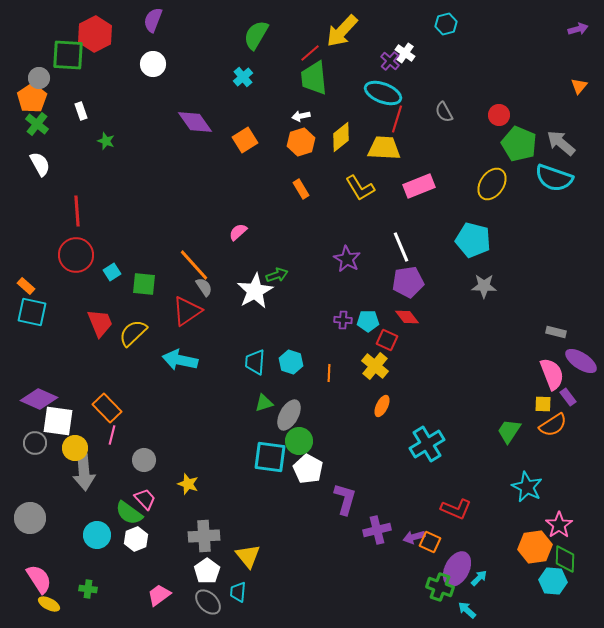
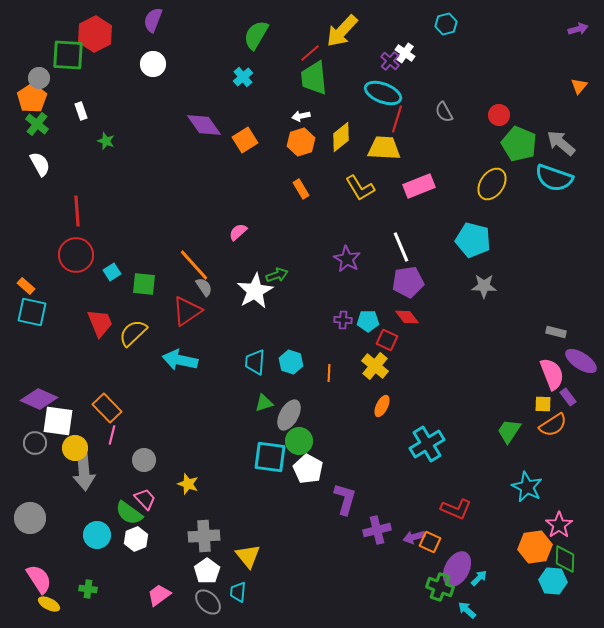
purple diamond at (195, 122): moved 9 px right, 3 px down
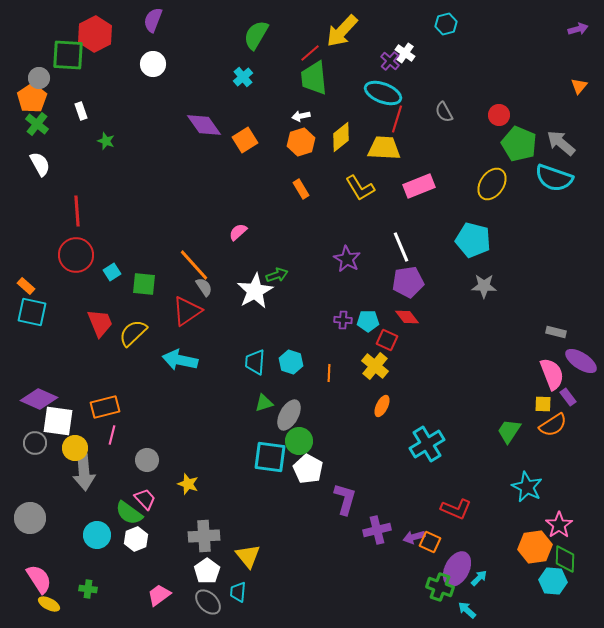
orange rectangle at (107, 408): moved 2 px left, 1 px up; rotated 60 degrees counterclockwise
gray circle at (144, 460): moved 3 px right
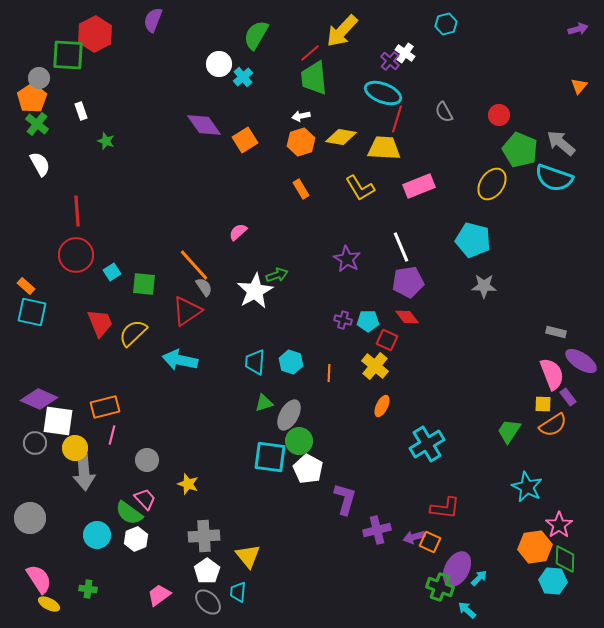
white circle at (153, 64): moved 66 px right
yellow diamond at (341, 137): rotated 48 degrees clockwise
green pentagon at (519, 144): moved 1 px right, 6 px down
purple cross at (343, 320): rotated 12 degrees clockwise
red L-shape at (456, 509): moved 11 px left, 1 px up; rotated 16 degrees counterclockwise
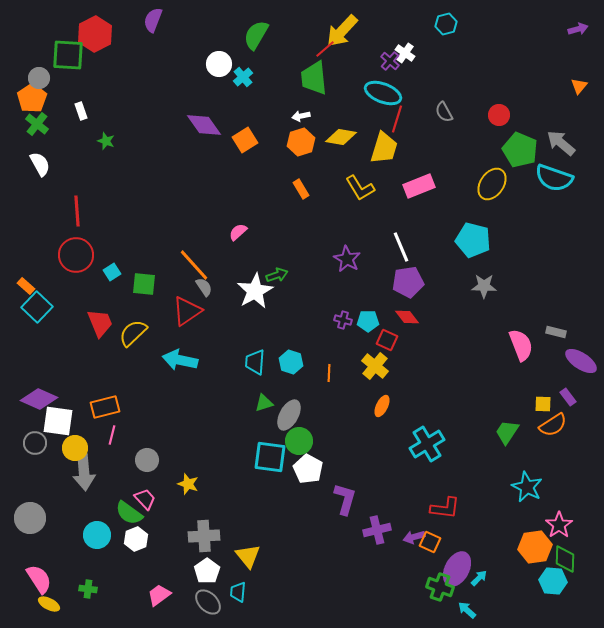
red line at (310, 53): moved 15 px right, 4 px up
yellow trapezoid at (384, 148): rotated 104 degrees clockwise
cyan square at (32, 312): moved 5 px right, 5 px up; rotated 32 degrees clockwise
pink semicircle at (552, 374): moved 31 px left, 29 px up
green trapezoid at (509, 431): moved 2 px left, 1 px down
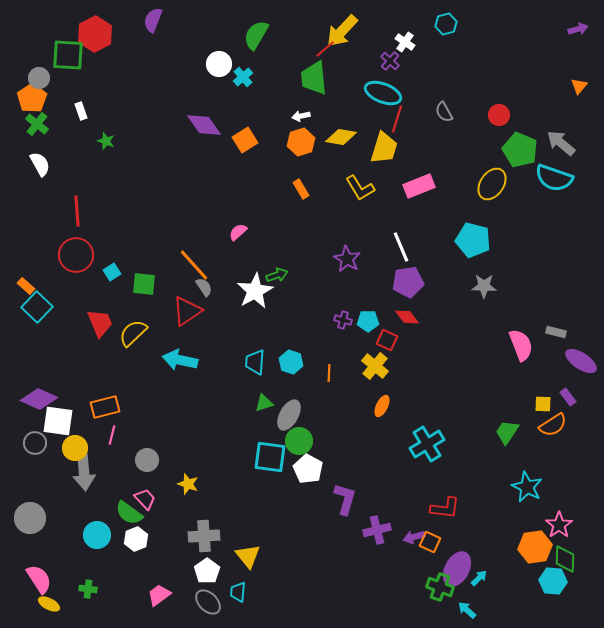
white cross at (405, 53): moved 11 px up
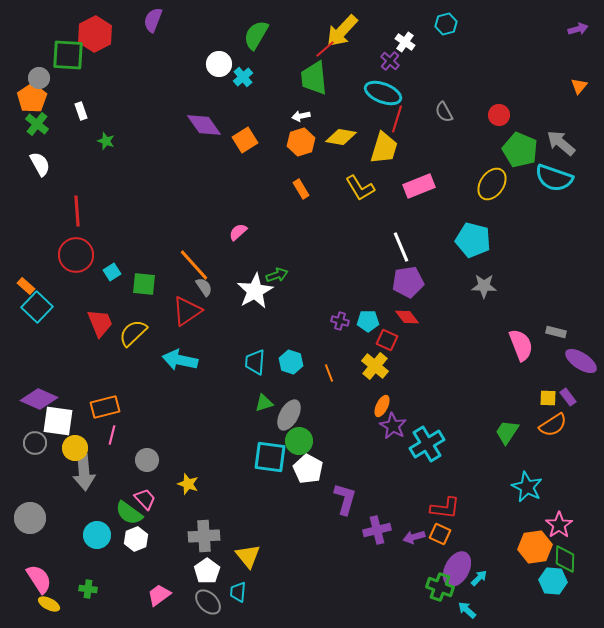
purple star at (347, 259): moved 46 px right, 167 px down
purple cross at (343, 320): moved 3 px left, 1 px down
orange line at (329, 373): rotated 24 degrees counterclockwise
yellow square at (543, 404): moved 5 px right, 6 px up
orange square at (430, 542): moved 10 px right, 8 px up
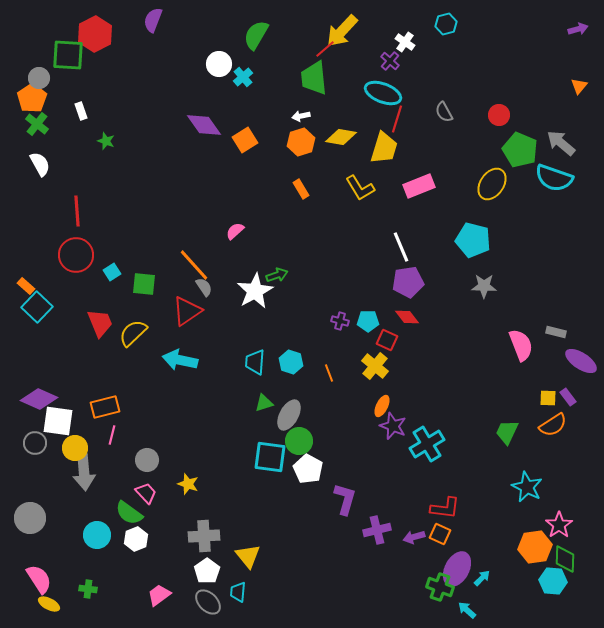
pink semicircle at (238, 232): moved 3 px left, 1 px up
purple star at (393, 426): rotated 8 degrees counterclockwise
green trapezoid at (507, 432): rotated 8 degrees counterclockwise
pink trapezoid at (145, 499): moved 1 px right, 6 px up
cyan arrow at (479, 578): moved 3 px right
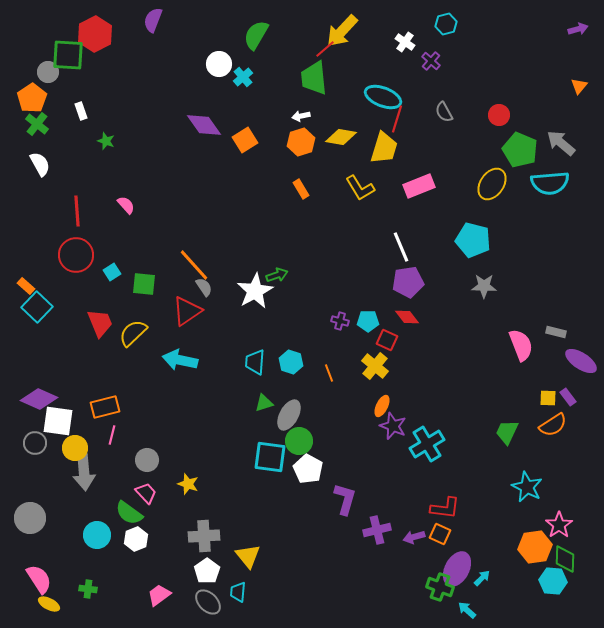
purple cross at (390, 61): moved 41 px right
gray circle at (39, 78): moved 9 px right, 6 px up
cyan ellipse at (383, 93): moved 4 px down
cyan semicircle at (554, 178): moved 4 px left, 5 px down; rotated 24 degrees counterclockwise
pink semicircle at (235, 231): moved 109 px left, 26 px up; rotated 90 degrees clockwise
